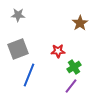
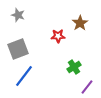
gray star: rotated 16 degrees clockwise
red star: moved 15 px up
blue line: moved 5 px left, 1 px down; rotated 15 degrees clockwise
purple line: moved 16 px right, 1 px down
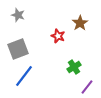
red star: rotated 24 degrees clockwise
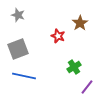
blue line: rotated 65 degrees clockwise
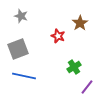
gray star: moved 3 px right, 1 px down
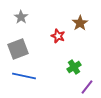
gray star: moved 1 px down; rotated 16 degrees clockwise
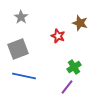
brown star: rotated 21 degrees counterclockwise
purple line: moved 20 px left
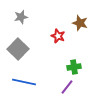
gray star: rotated 24 degrees clockwise
gray square: rotated 25 degrees counterclockwise
green cross: rotated 24 degrees clockwise
blue line: moved 6 px down
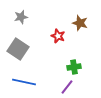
gray square: rotated 10 degrees counterclockwise
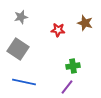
brown star: moved 5 px right
red star: moved 6 px up; rotated 16 degrees counterclockwise
green cross: moved 1 px left, 1 px up
